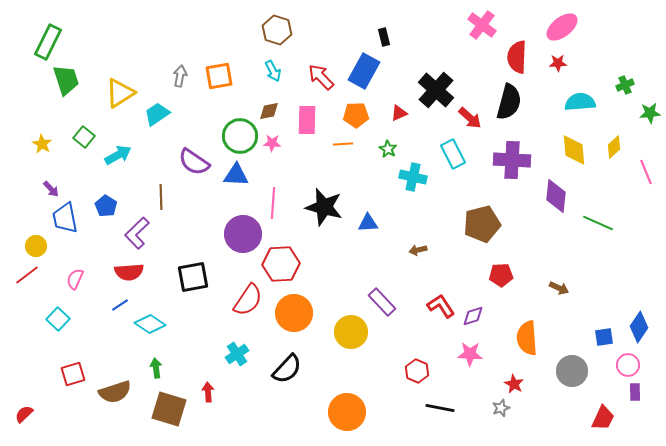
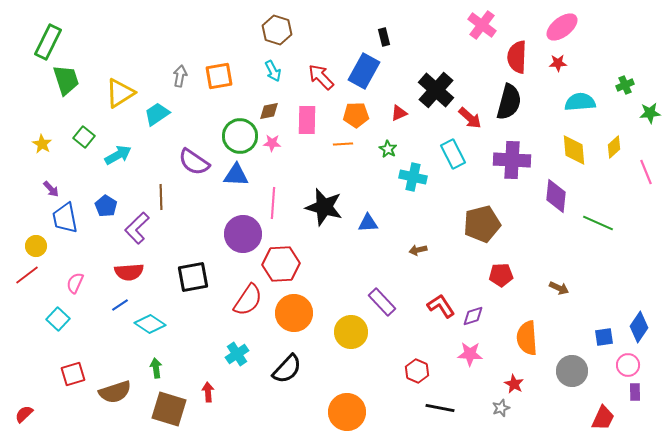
purple L-shape at (137, 233): moved 5 px up
pink semicircle at (75, 279): moved 4 px down
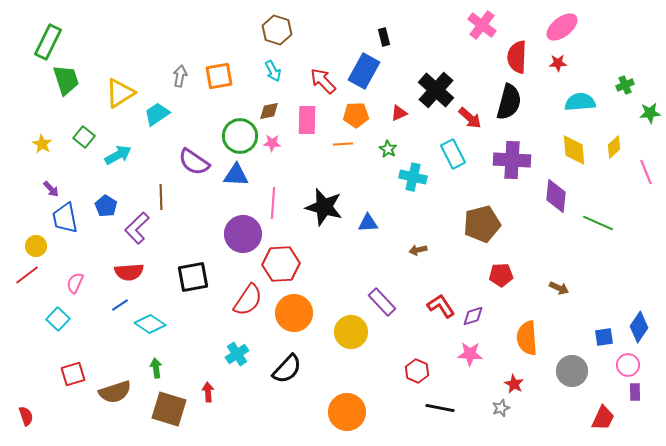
red arrow at (321, 77): moved 2 px right, 4 px down
red semicircle at (24, 414): moved 2 px right, 2 px down; rotated 114 degrees clockwise
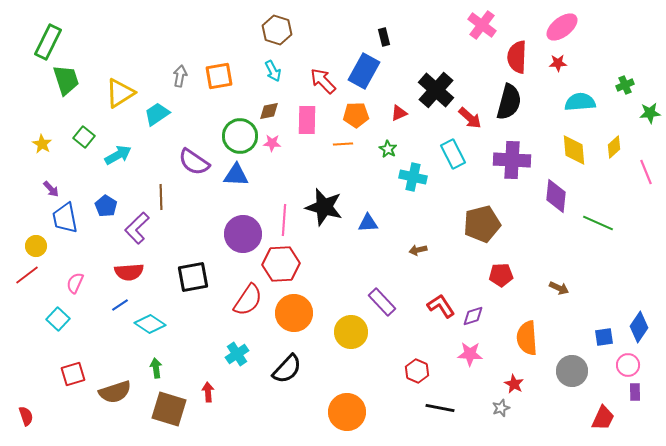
pink line at (273, 203): moved 11 px right, 17 px down
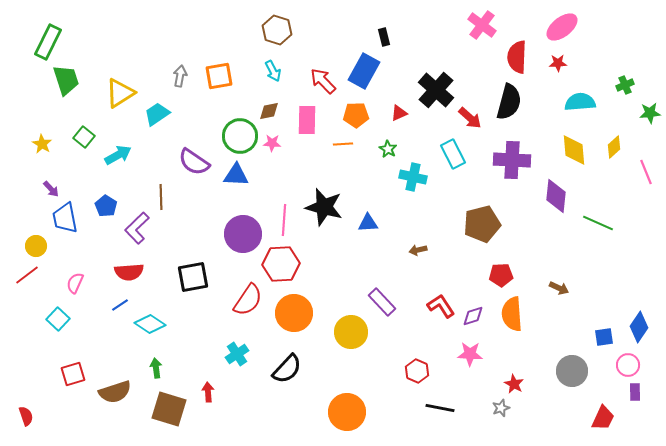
orange semicircle at (527, 338): moved 15 px left, 24 px up
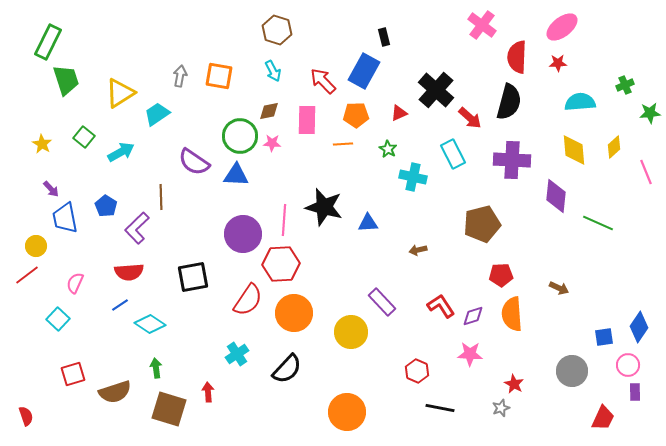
orange square at (219, 76): rotated 20 degrees clockwise
cyan arrow at (118, 155): moved 3 px right, 3 px up
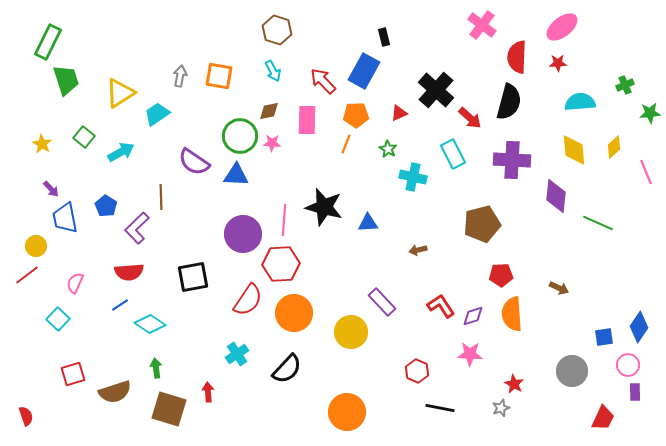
orange line at (343, 144): moved 3 px right; rotated 66 degrees counterclockwise
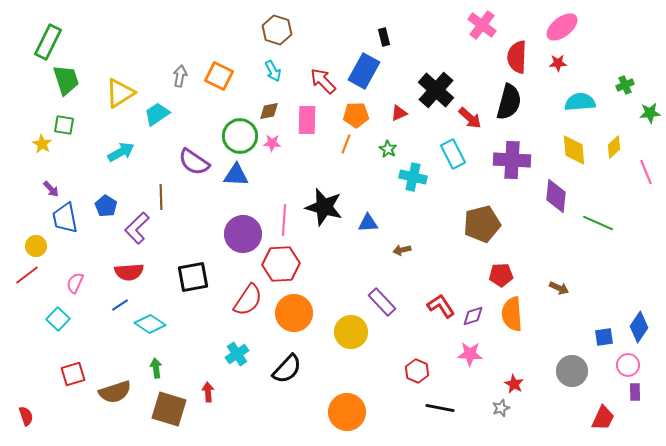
orange square at (219, 76): rotated 16 degrees clockwise
green square at (84, 137): moved 20 px left, 12 px up; rotated 30 degrees counterclockwise
brown arrow at (418, 250): moved 16 px left
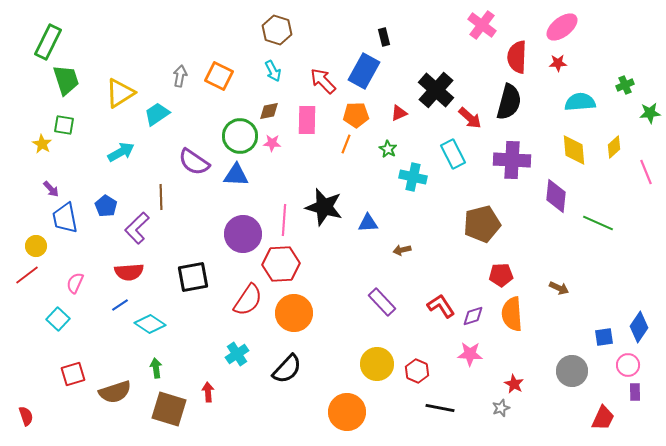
yellow circle at (351, 332): moved 26 px right, 32 px down
